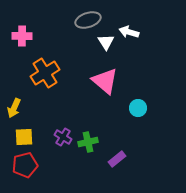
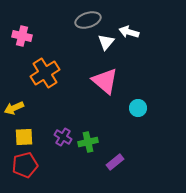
pink cross: rotated 12 degrees clockwise
white triangle: rotated 12 degrees clockwise
yellow arrow: rotated 42 degrees clockwise
purple rectangle: moved 2 px left, 3 px down
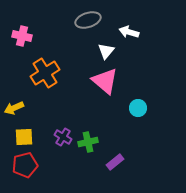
white triangle: moved 9 px down
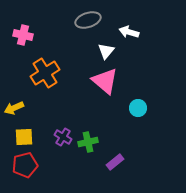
pink cross: moved 1 px right, 1 px up
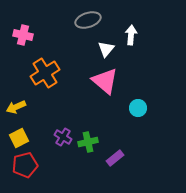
white arrow: moved 2 px right, 3 px down; rotated 78 degrees clockwise
white triangle: moved 2 px up
yellow arrow: moved 2 px right, 1 px up
yellow square: moved 5 px left, 1 px down; rotated 24 degrees counterclockwise
purple rectangle: moved 4 px up
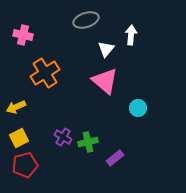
gray ellipse: moved 2 px left
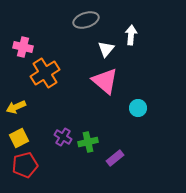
pink cross: moved 12 px down
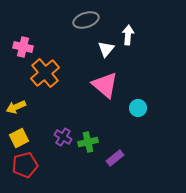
white arrow: moved 3 px left
orange cross: rotated 8 degrees counterclockwise
pink triangle: moved 4 px down
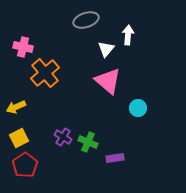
pink triangle: moved 3 px right, 4 px up
green cross: rotated 36 degrees clockwise
purple rectangle: rotated 30 degrees clockwise
red pentagon: rotated 20 degrees counterclockwise
